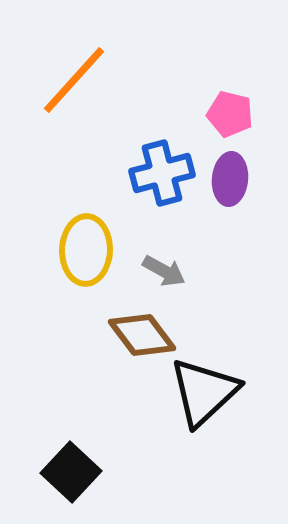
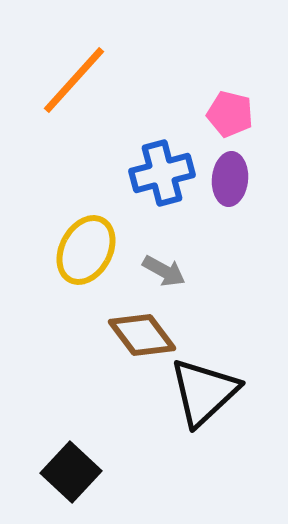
yellow ellipse: rotated 26 degrees clockwise
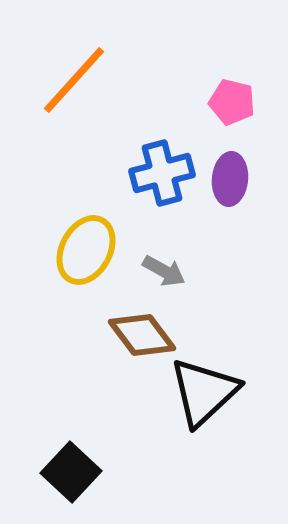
pink pentagon: moved 2 px right, 12 px up
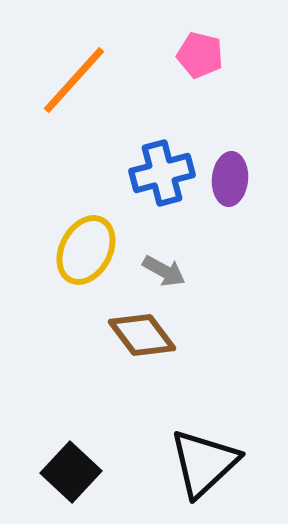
pink pentagon: moved 32 px left, 47 px up
black triangle: moved 71 px down
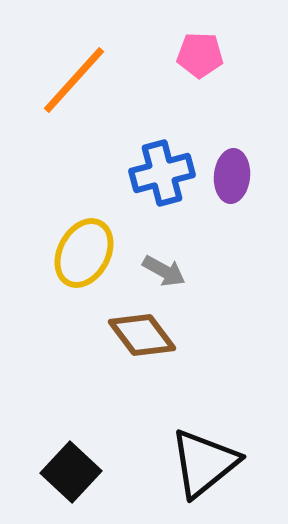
pink pentagon: rotated 12 degrees counterclockwise
purple ellipse: moved 2 px right, 3 px up
yellow ellipse: moved 2 px left, 3 px down
black triangle: rotated 4 degrees clockwise
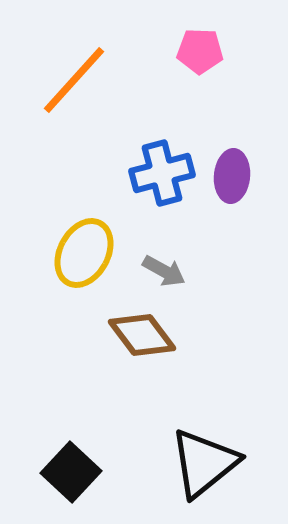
pink pentagon: moved 4 px up
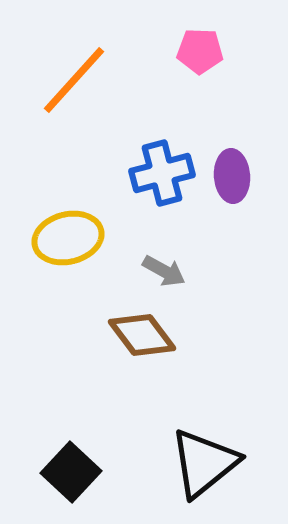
purple ellipse: rotated 9 degrees counterclockwise
yellow ellipse: moved 16 px left, 15 px up; rotated 48 degrees clockwise
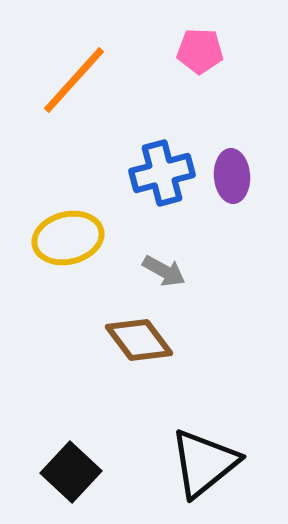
brown diamond: moved 3 px left, 5 px down
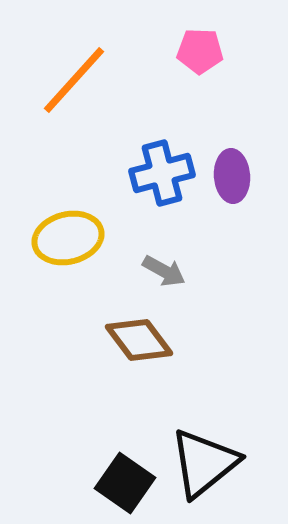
black square: moved 54 px right, 11 px down; rotated 8 degrees counterclockwise
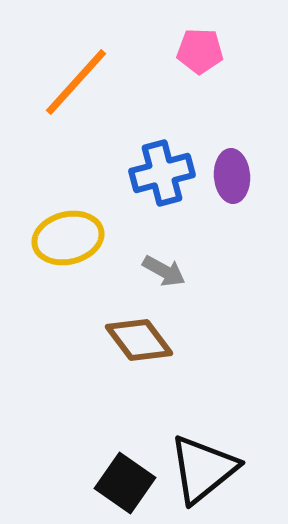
orange line: moved 2 px right, 2 px down
black triangle: moved 1 px left, 6 px down
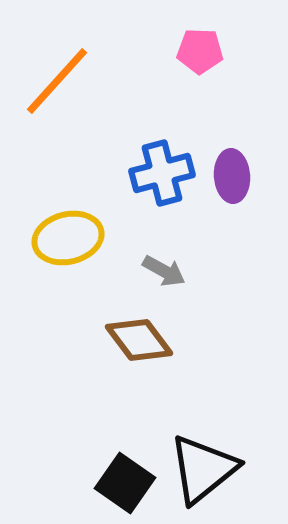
orange line: moved 19 px left, 1 px up
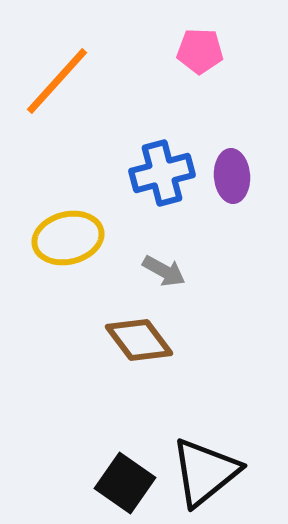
black triangle: moved 2 px right, 3 px down
